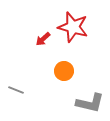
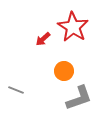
red star: rotated 16 degrees clockwise
gray L-shape: moved 11 px left, 5 px up; rotated 32 degrees counterclockwise
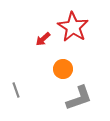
orange circle: moved 1 px left, 2 px up
gray line: rotated 49 degrees clockwise
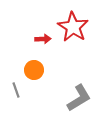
red arrow: rotated 140 degrees counterclockwise
orange circle: moved 29 px left, 1 px down
gray L-shape: rotated 12 degrees counterclockwise
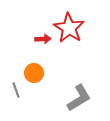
red star: moved 4 px left, 1 px down
orange circle: moved 3 px down
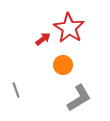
red arrow: rotated 35 degrees counterclockwise
orange circle: moved 29 px right, 8 px up
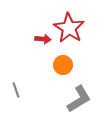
red arrow: rotated 42 degrees clockwise
gray L-shape: moved 1 px down
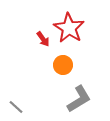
red arrow: rotated 49 degrees clockwise
gray line: moved 17 px down; rotated 28 degrees counterclockwise
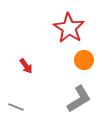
red arrow: moved 17 px left, 27 px down
orange circle: moved 21 px right, 5 px up
gray line: rotated 21 degrees counterclockwise
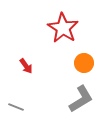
red star: moved 6 px left
orange circle: moved 3 px down
gray L-shape: moved 2 px right
